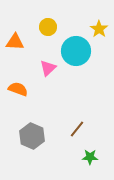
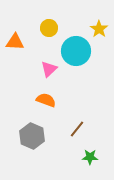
yellow circle: moved 1 px right, 1 px down
pink triangle: moved 1 px right, 1 px down
orange semicircle: moved 28 px right, 11 px down
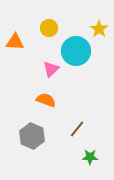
pink triangle: moved 2 px right
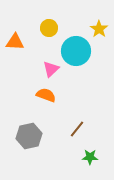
orange semicircle: moved 5 px up
gray hexagon: moved 3 px left; rotated 25 degrees clockwise
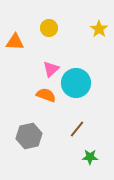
cyan circle: moved 32 px down
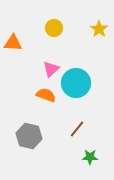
yellow circle: moved 5 px right
orange triangle: moved 2 px left, 1 px down
gray hexagon: rotated 25 degrees clockwise
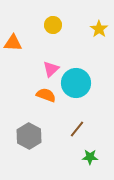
yellow circle: moved 1 px left, 3 px up
gray hexagon: rotated 15 degrees clockwise
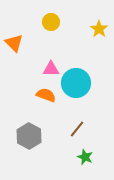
yellow circle: moved 2 px left, 3 px up
orange triangle: moved 1 px right; rotated 42 degrees clockwise
pink triangle: rotated 42 degrees clockwise
green star: moved 5 px left; rotated 21 degrees clockwise
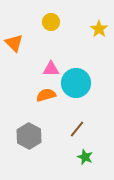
orange semicircle: rotated 36 degrees counterclockwise
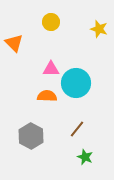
yellow star: rotated 18 degrees counterclockwise
orange semicircle: moved 1 px right, 1 px down; rotated 18 degrees clockwise
gray hexagon: moved 2 px right
